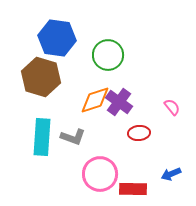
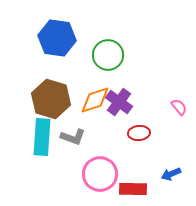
brown hexagon: moved 10 px right, 22 px down
pink semicircle: moved 7 px right
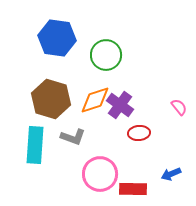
green circle: moved 2 px left
purple cross: moved 1 px right, 3 px down
cyan rectangle: moved 7 px left, 8 px down
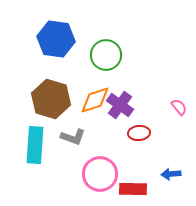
blue hexagon: moved 1 px left, 1 px down
blue arrow: rotated 18 degrees clockwise
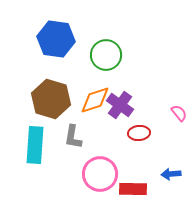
pink semicircle: moved 6 px down
gray L-shape: rotated 80 degrees clockwise
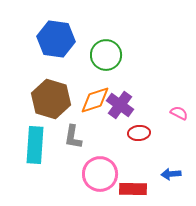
pink semicircle: rotated 24 degrees counterclockwise
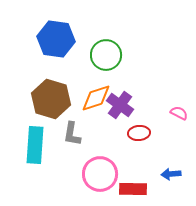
orange diamond: moved 1 px right, 2 px up
gray L-shape: moved 1 px left, 3 px up
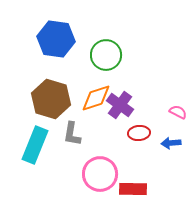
pink semicircle: moved 1 px left, 1 px up
cyan rectangle: rotated 18 degrees clockwise
blue arrow: moved 31 px up
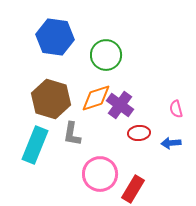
blue hexagon: moved 1 px left, 2 px up
pink semicircle: moved 2 px left, 3 px up; rotated 132 degrees counterclockwise
red rectangle: rotated 60 degrees counterclockwise
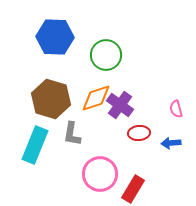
blue hexagon: rotated 6 degrees counterclockwise
